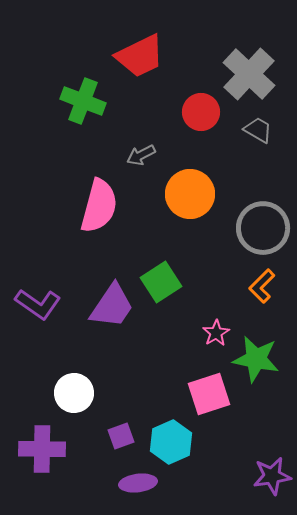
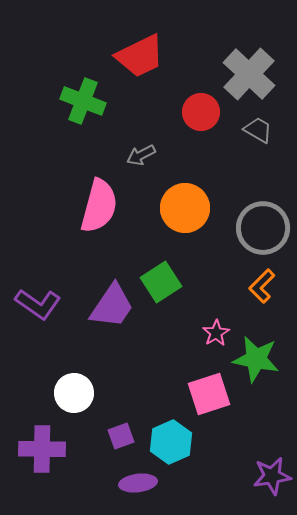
orange circle: moved 5 px left, 14 px down
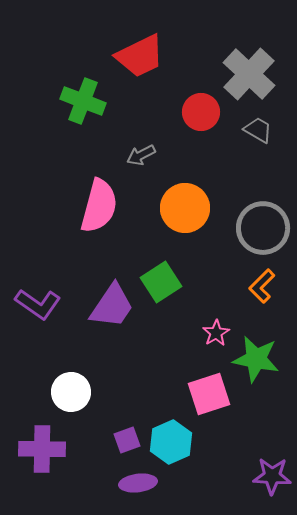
white circle: moved 3 px left, 1 px up
purple square: moved 6 px right, 4 px down
purple star: rotated 12 degrees clockwise
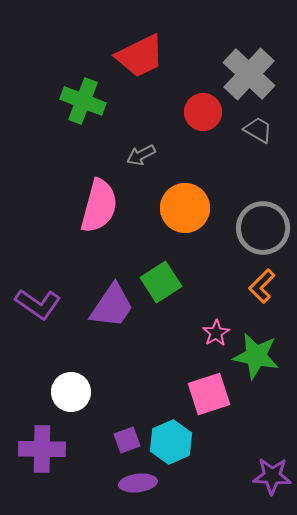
red circle: moved 2 px right
green star: moved 3 px up
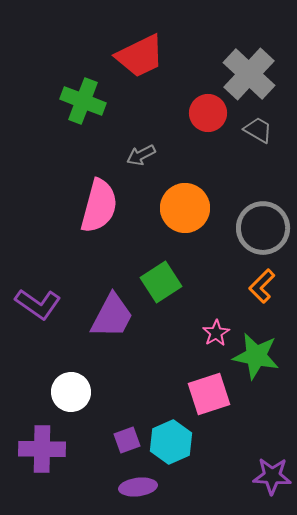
red circle: moved 5 px right, 1 px down
purple trapezoid: moved 10 px down; rotated 6 degrees counterclockwise
purple ellipse: moved 4 px down
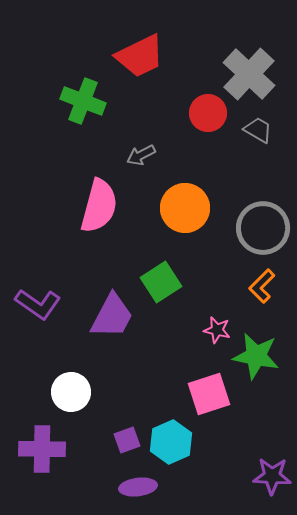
pink star: moved 1 px right, 3 px up; rotated 28 degrees counterclockwise
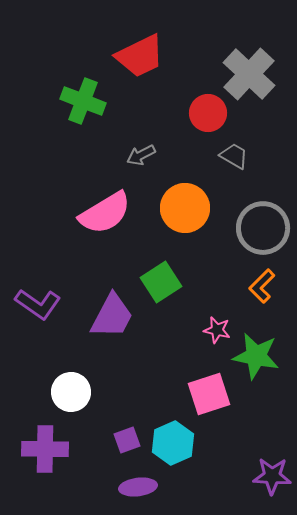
gray trapezoid: moved 24 px left, 26 px down
pink semicircle: moved 6 px right, 7 px down; rotated 44 degrees clockwise
cyan hexagon: moved 2 px right, 1 px down
purple cross: moved 3 px right
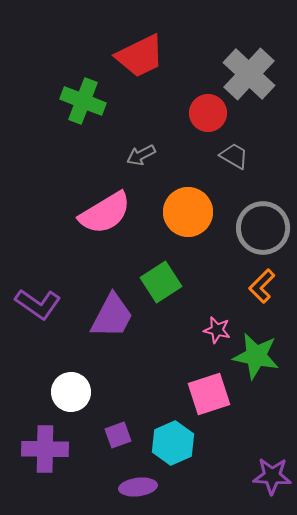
orange circle: moved 3 px right, 4 px down
purple square: moved 9 px left, 5 px up
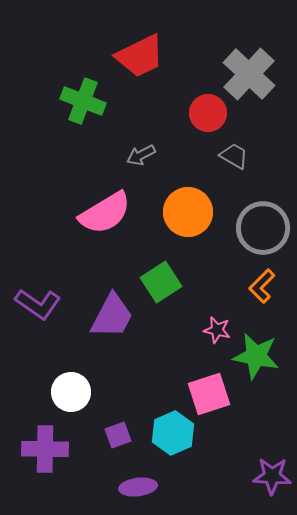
cyan hexagon: moved 10 px up
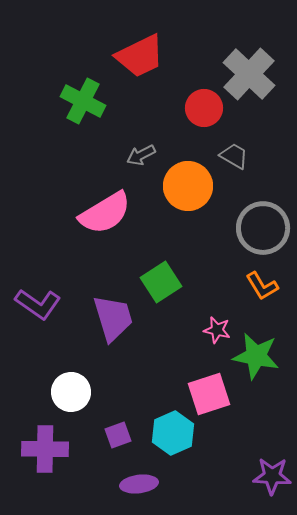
green cross: rotated 6 degrees clockwise
red circle: moved 4 px left, 5 px up
orange circle: moved 26 px up
orange L-shape: rotated 76 degrees counterclockwise
purple trapezoid: moved 1 px right, 2 px down; rotated 45 degrees counterclockwise
purple ellipse: moved 1 px right, 3 px up
